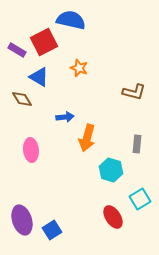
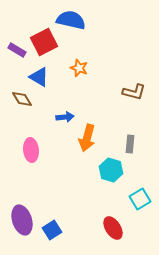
gray rectangle: moved 7 px left
red ellipse: moved 11 px down
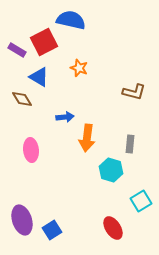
orange arrow: rotated 8 degrees counterclockwise
cyan square: moved 1 px right, 2 px down
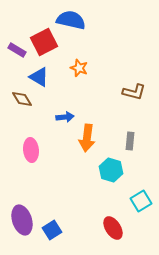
gray rectangle: moved 3 px up
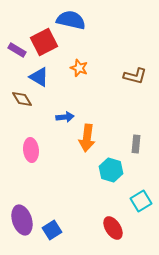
brown L-shape: moved 1 px right, 16 px up
gray rectangle: moved 6 px right, 3 px down
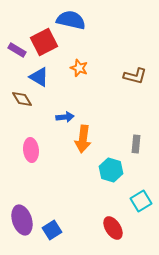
orange arrow: moved 4 px left, 1 px down
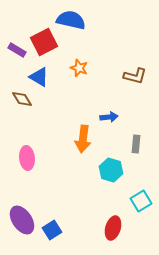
blue arrow: moved 44 px right
pink ellipse: moved 4 px left, 8 px down
purple ellipse: rotated 16 degrees counterclockwise
red ellipse: rotated 50 degrees clockwise
